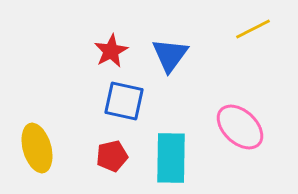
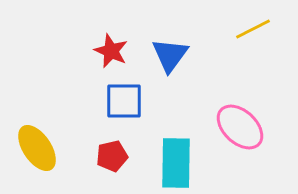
red star: rotated 20 degrees counterclockwise
blue square: rotated 12 degrees counterclockwise
yellow ellipse: rotated 18 degrees counterclockwise
cyan rectangle: moved 5 px right, 5 px down
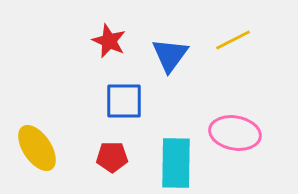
yellow line: moved 20 px left, 11 px down
red star: moved 2 px left, 10 px up
pink ellipse: moved 5 px left, 6 px down; rotated 33 degrees counterclockwise
red pentagon: moved 1 px down; rotated 12 degrees clockwise
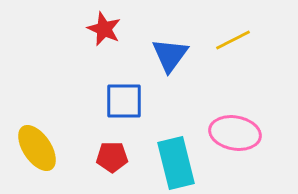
red star: moved 5 px left, 12 px up
cyan rectangle: rotated 15 degrees counterclockwise
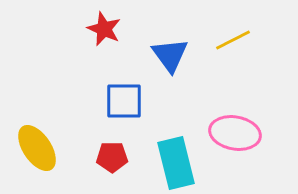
blue triangle: rotated 12 degrees counterclockwise
